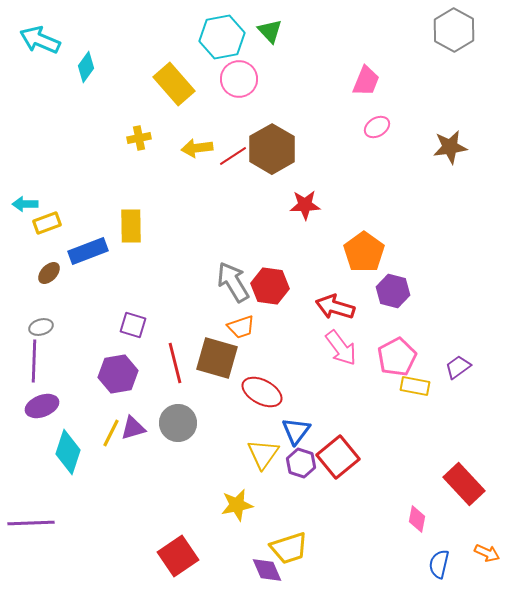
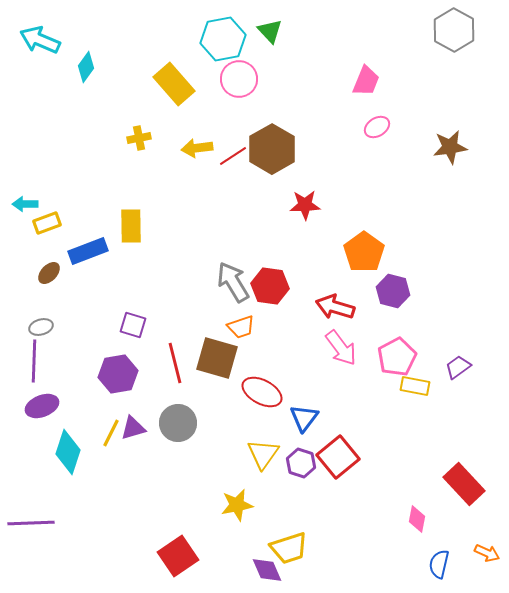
cyan hexagon at (222, 37): moved 1 px right, 2 px down
blue triangle at (296, 431): moved 8 px right, 13 px up
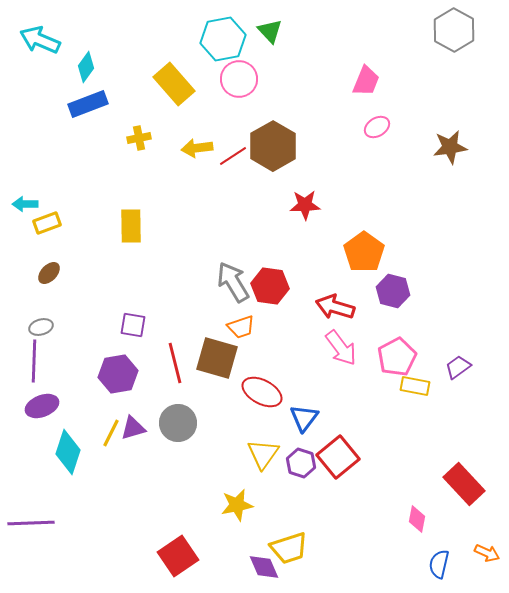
brown hexagon at (272, 149): moved 1 px right, 3 px up
blue rectangle at (88, 251): moved 147 px up
purple square at (133, 325): rotated 8 degrees counterclockwise
purple diamond at (267, 570): moved 3 px left, 3 px up
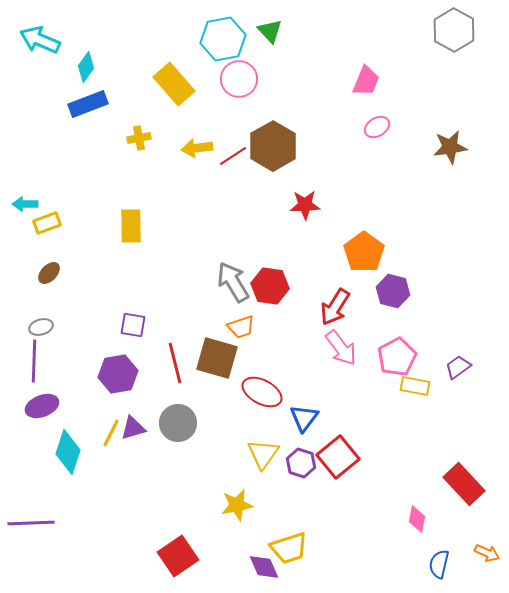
red arrow at (335, 307): rotated 75 degrees counterclockwise
